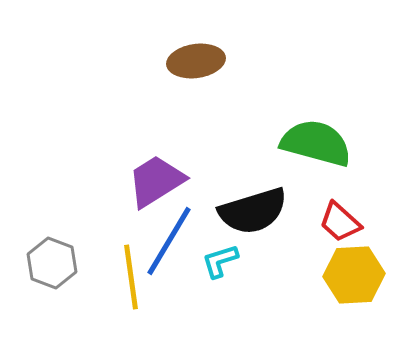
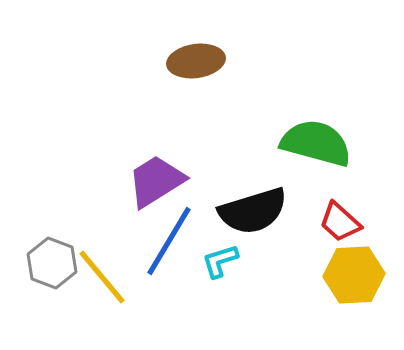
yellow line: moved 29 px left; rotated 32 degrees counterclockwise
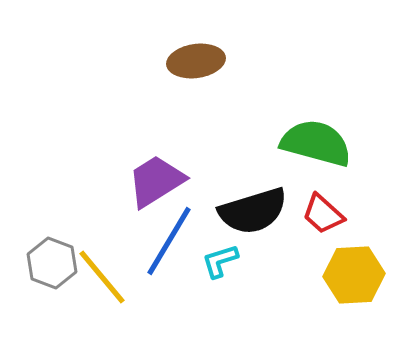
red trapezoid: moved 17 px left, 8 px up
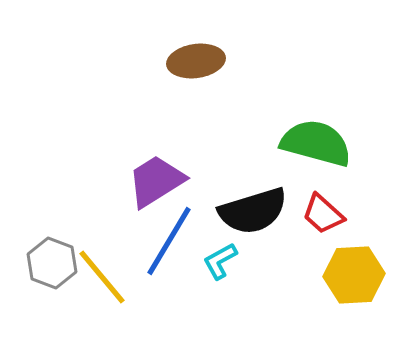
cyan L-shape: rotated 12 degrees counterclockwise
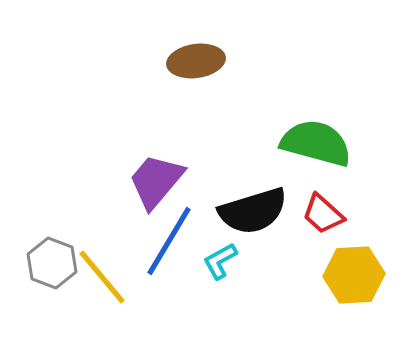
purple trapezoid: rotated 18 degrees counterclockwise
